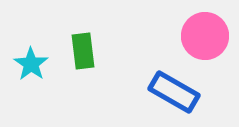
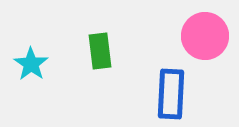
green rectangle: moved 17 px right
blue rectangle: moved 3 px left, 2 px down; rotated 63 degrees clockwise
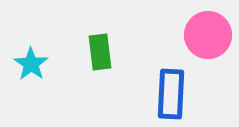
pink circle: moved 3 px right, 1 px up
green rectangle: moved 1 px down
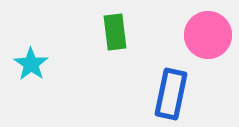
green rectangle: moved 15 px right, 20 px up
blue rectangle: rotated 9 degrees clockwise
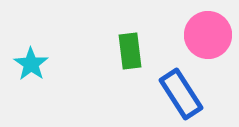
green rectangle: moved 15 px right, 19 px down
blue rectangle: moved 10 px right; rotated 45 degrees counterclockwise
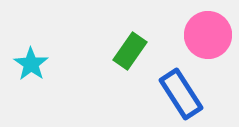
green rectangle: rotated 42 degrees clockwise
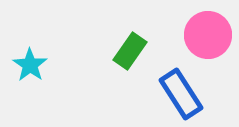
cyan star: moved 1 px left, 1 px down
